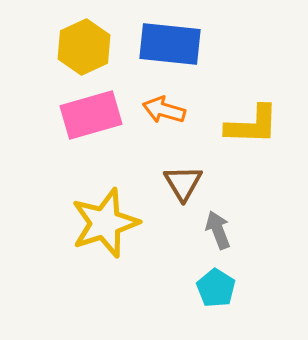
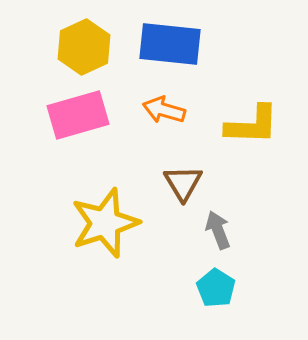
pink rectangle: moved 13 px left
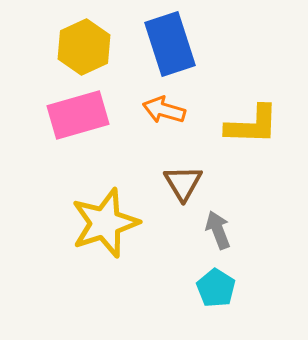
blue rectangle: rotated 66 degrees clockwise
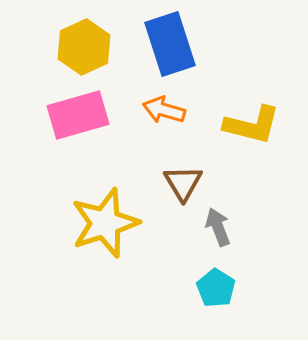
yellow L-shape: rotated 12 degrees clockwise
gray arrow: moved 3 px up
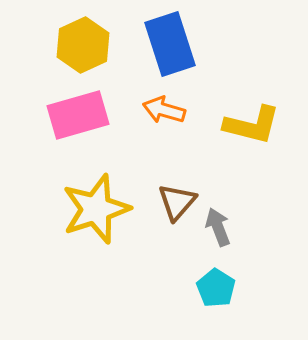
yellow hexagon: moved 1 px left, 2 px up
brown triangle: moved 6 px left, 19 px down; rotated 12 degrees clockwise
yellow star: moved 9 px left, 14 px up
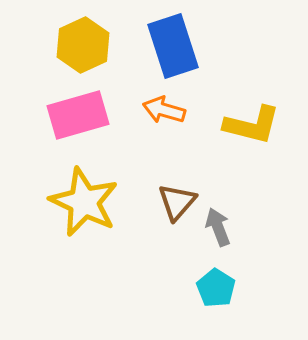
blue rectangle: moved 3 px right, 2 px down
yellow star: moved 12 px left, 7 px up; rotated 28 degrees counterclockwise
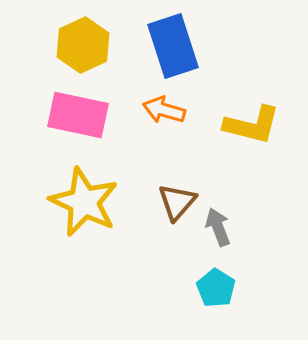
pink rectangle: rotated 28 degrees clockwise
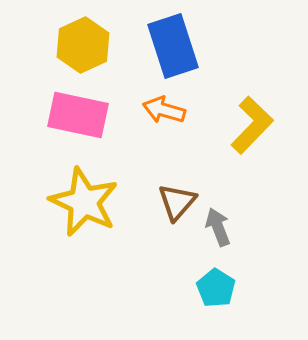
yellow L-shape: rotated 60 degrees counterclockwise
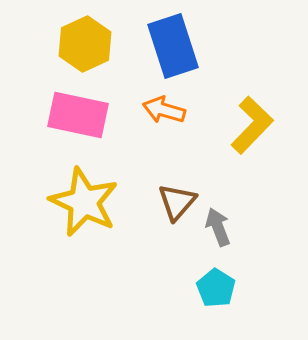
yellow hexagon: moved 2 px right, 1 px up
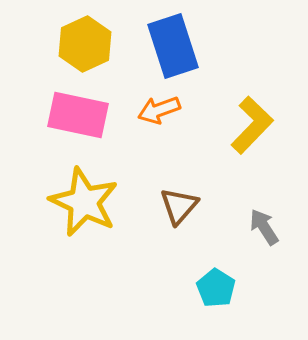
orange arrow: moved 5 px left; rotated 36 degrees counterclockwise
brown triangle: moved 2 px right, 4 px down
gray arrow: moved 46 px right; rotated 12 degrees counterclockwise
